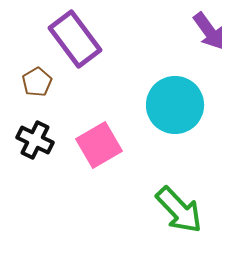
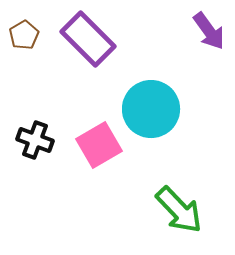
purple rectangle: moved 13 px right; rotated 8 degrees counterclockwise
brown pentagon: moved 13 px left, 47 px up
cyan circle: moved 24 px left, 4 px down
black cross: rotated 6 degrees counterclockwise
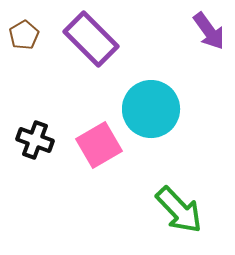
purple rectangle: moved 3 px right
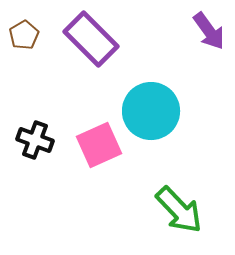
cyan circle: moved 2 px down
pink square: rotated 6 degrees clockwise
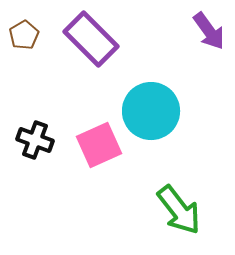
green arrow: rotated 6 degrees clockwise
